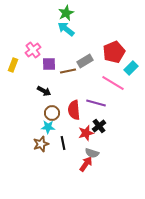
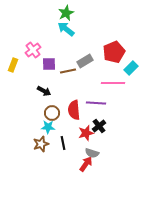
pink line: rotated 30 degrees counterclockwise
purple line: rotated 12 degrees counterclockwise
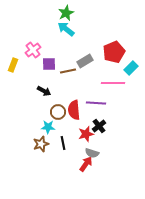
brown circle: moved 6 px right, 1 px up
red star: moved 1 px down
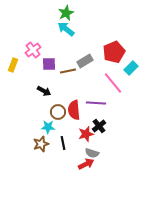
pink line: rotated 50 degrees clockwise
red arrow: rotated 28 degrees clockwise
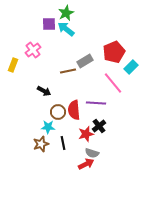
purple square: moved 40 px up
cyan rectangle: moved 1 px up
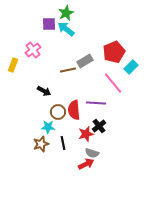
brown line: moved 1 px up
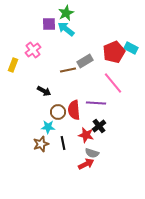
cyan rectangle: moved 19 px up; rotated 72 degrees clockwise
red star: moved 1 px down; rotated 28 degrees clockwise
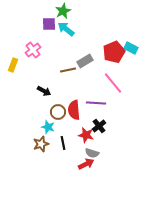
green star: moved 3 px left, 2 px up
cyan star: rotated 16 degrees clockwise
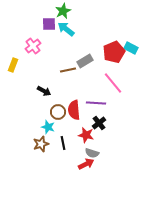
pink cross: moved 4 px up
black cross: moved 3 px up
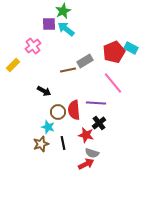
yellow rectangle: rotated 24 degrees clockwise
